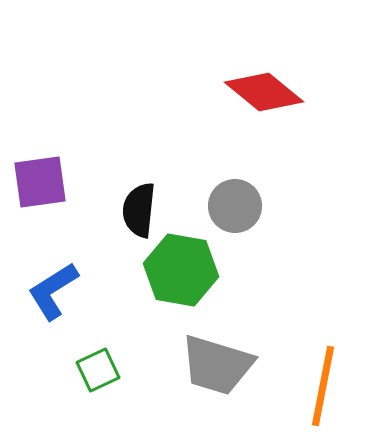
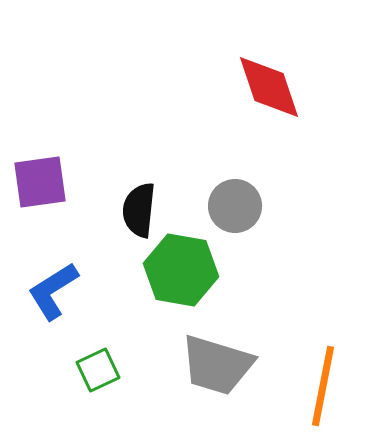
red diamond: moved 5 px right, 5 px up; rotated 32 degrees clockwise
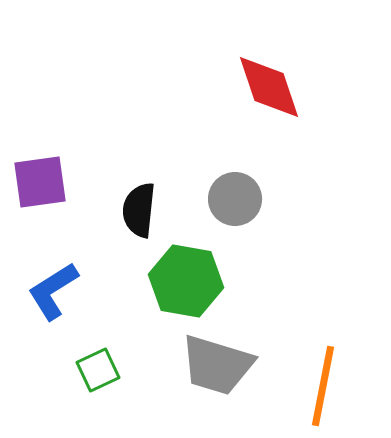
gray circle: moved 7 px up
green hexagon: moved 5 px right, 11 px down
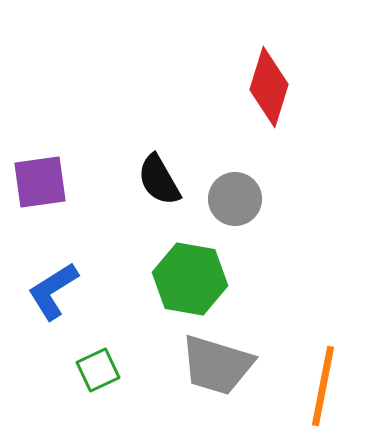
red diamond: rotated 36 degrees clockwise
black semicircle: moved 20 px right, 30 px up; rotated 36 degrees counterclockwise
green hexagon: moved 4 px right, 2 px up
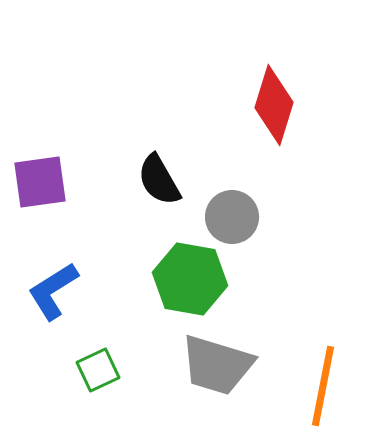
red diamond: moved 5 px right, 18 px down
gray circle: moved 3 px left, 18 px down
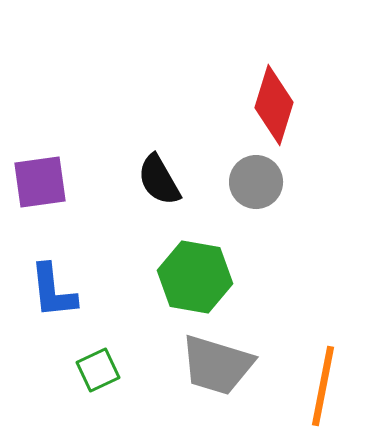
gray circle: moved 24 px right, 35 px up
green hexagon: moved 5 px right, 2 px up
blue L-shape: rotated 64 degrees counterclockwise
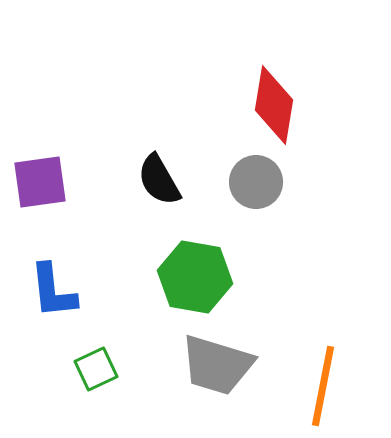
red diamond: rotated 8 degrees counterclockwise
green square: moved 2 px left, 1 px up
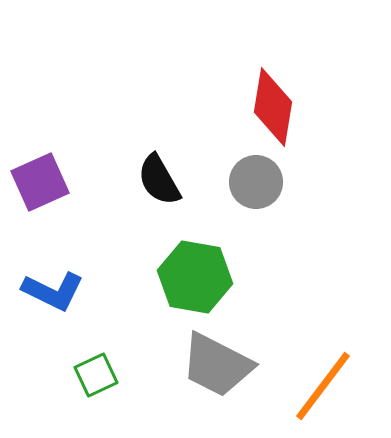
red diamond: moved 1 px left, 2 px down
purple square: rotated 16 degrees counterclockwise
blue L-shape: rotated 58 degrees counterclockwise
gray trapezoid: rotated 10 degrees clockwise
green square: moved 6 px down
orange line: rotated 26 degrees clockwise
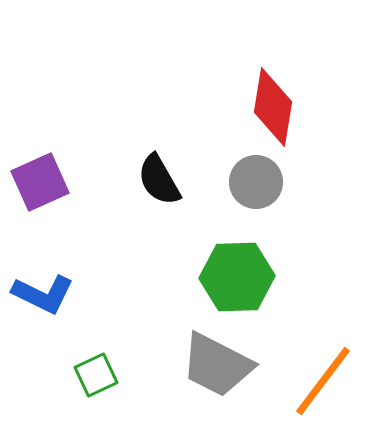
green hexagon: moved 42 px right; rotated 12 degrees counterclockwise
blue L-shape: moved 10 px left, 3 px down
orange line: moved 5 px up
